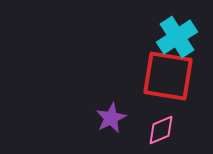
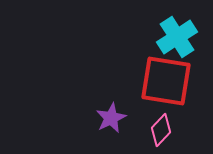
red square: moved 2 px left, 5 px down
pink diamond: rotated 24 degrees counterclockwise
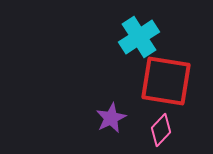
cyan cross: moved 38 px left
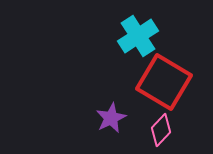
cyan cross: moved 1 px left, 1 px up
red square: moved 2 px left, 1 px down; rotated 22 degrees clockwise
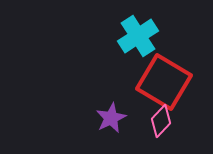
pink diamond: moved 9 px up
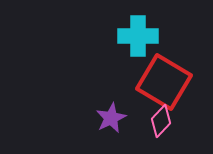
cyan cross: rotated 33 degrees clockwise
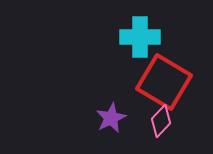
cyan cross: moved 2 px right, 1 px down
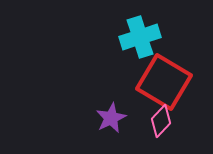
cyan cross: rotated 18 degrees counterclockwise
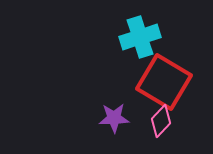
purple star: moved 3 px right; rotated 24 degrees clockwise
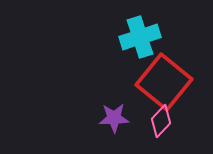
red square: rotated 8 degrees clockwise
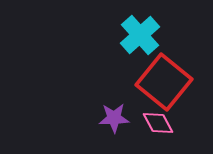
cyan cross: moved 2 px up; rotated 24 degrees counterclockwise
pink diamond: moved 3 px left, 2 px down; rotated 72 degrees counterclockwise
